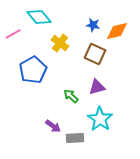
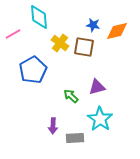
cyan diamond: rotated 35 degrees clockwise
brown square: moved 11 px left, 7 px up; rotated 15 degrees counterclockwise
purple arrow: rotated 56 degrees clockwise
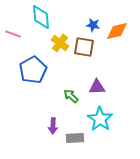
cyan diamond: moved 2 px right
pink line: rotated 49 degrees clockwise
purple triangle: rotated 12 degrees clockwise
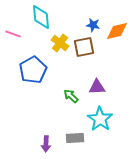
brown square: rotated 20 degrees counterclockwise
purple arrow: moved 7 px left, 18 px down
